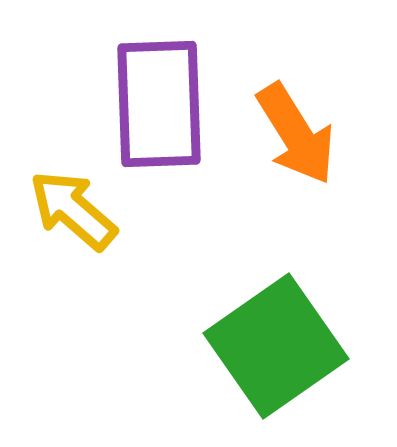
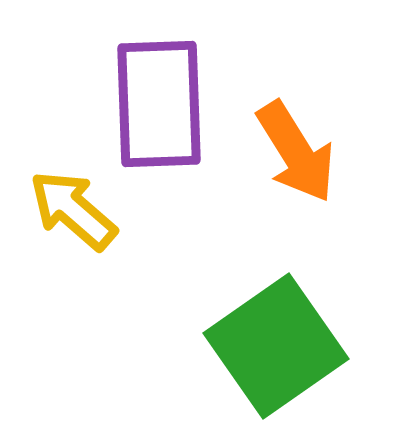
orange arrow: moved 18 px down
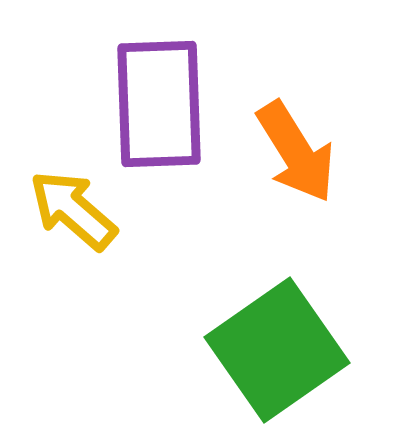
green square: moved 1 px right, 4 px down
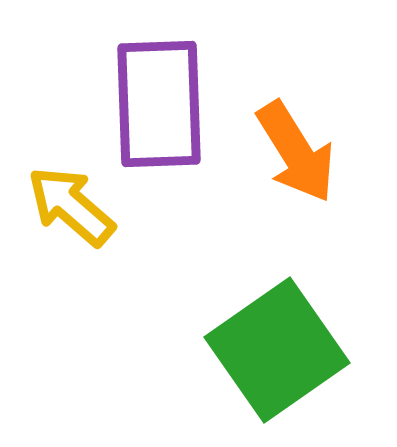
yellow arrow: moved 2 px left, 4 px up
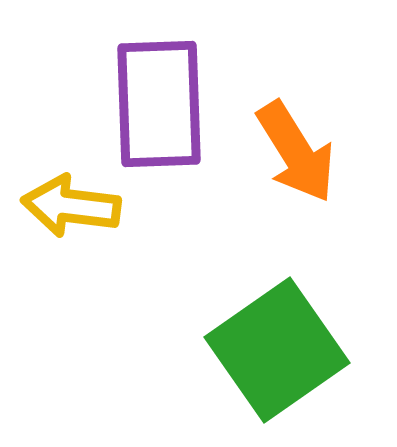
yellow arrow: rotated 34 degrees counterclockwise
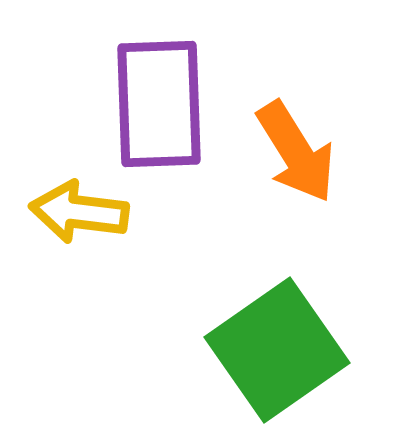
yellow arrow: moved 8 px right, 6 px down
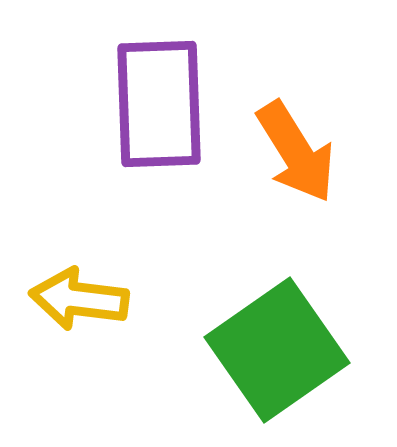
yellow arrow: moved 87 px down
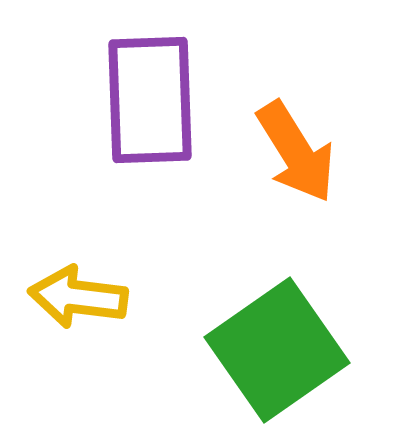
purple rectangle: moved 9 px left, 4 px up
yellow arrow: moved 1 px left, 2 px up
